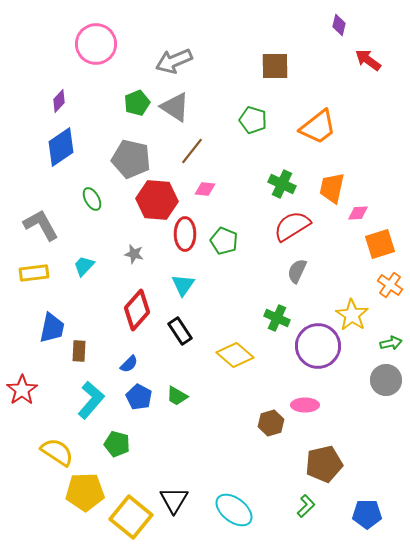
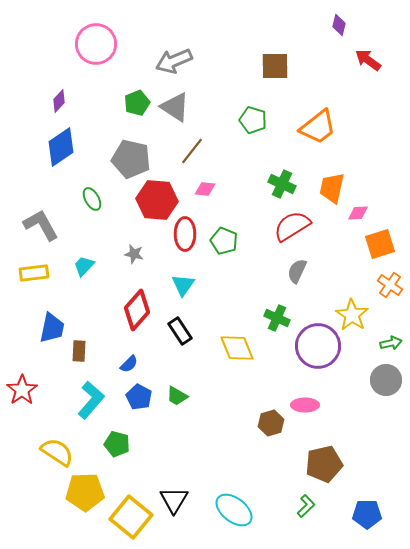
yellow diamond at (235, 355): moved 2 px right, 7 px up; rotated 27 degrees clockwise
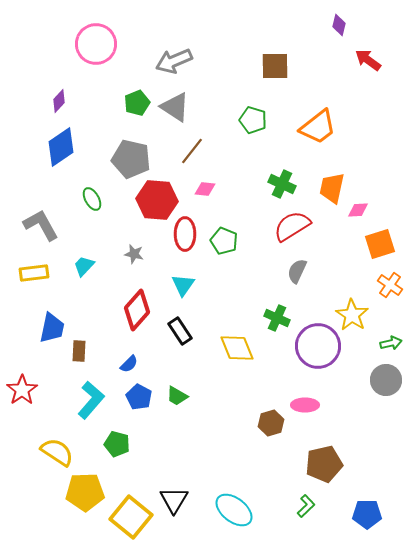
pink diamond at (358, 213): moved 3 px up
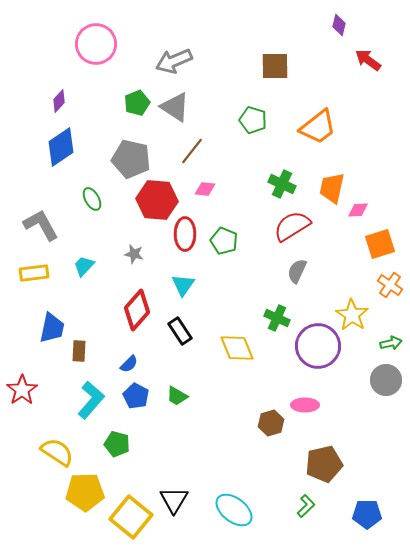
blue pentagon at (139, 397): moved 3 px left, 1 px up
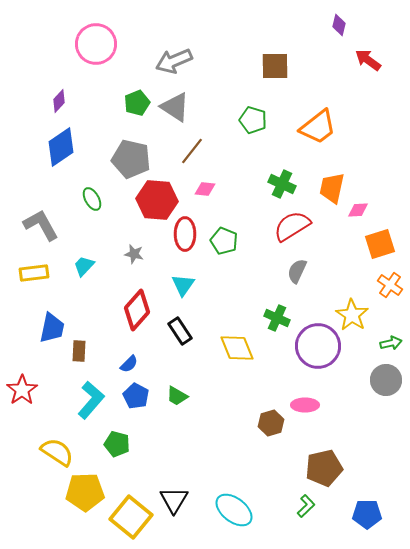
brown pentagon at (324, 464): moved 4 px down
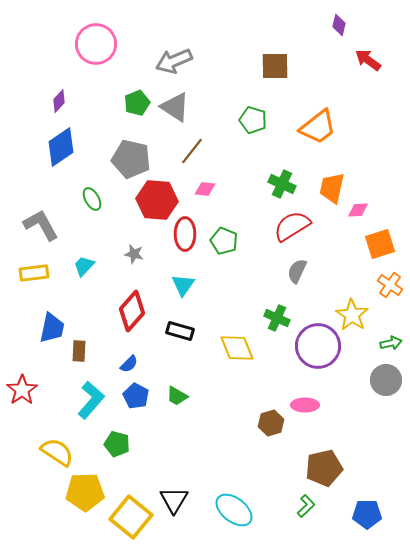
red diamond at (137, 310): moved 5 px left, 1 px down
black rectangle at (180, 331): rotated 40 degrees counterclockwise
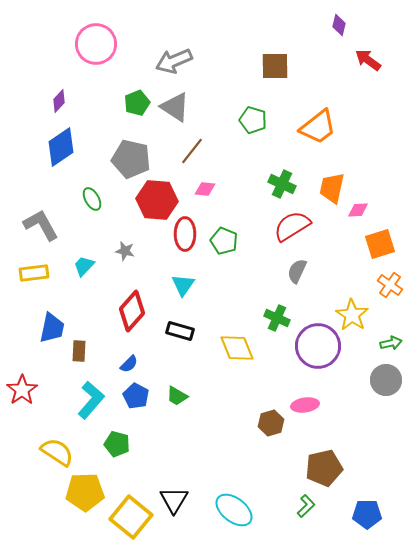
gray star at (134, 254): moved 9 px left, 3 px up
pink ellipse at (305, 405): rotated 8 degrees counterclockwise
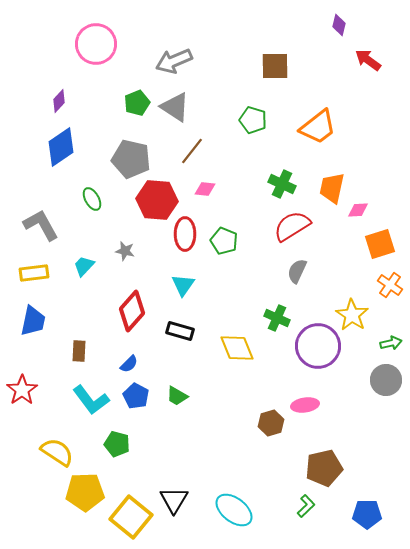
blue trapezoid at (52, 328): moved 19 px left, 7 px up
cyan L-shape at (91, 400): rotated 102 degrees clockwise
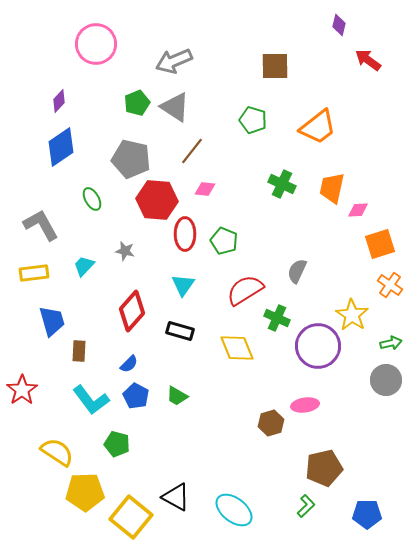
red semicircle at (292, 226): moved 47 px left, 64 px down
blue trapezoid at (33, 321): moved 19 px right; rotated 28 degrees counterclockwise
black triangle at (174, 500): moved 2 px right, 3 px up; rotated 32 degrees counterclockwise
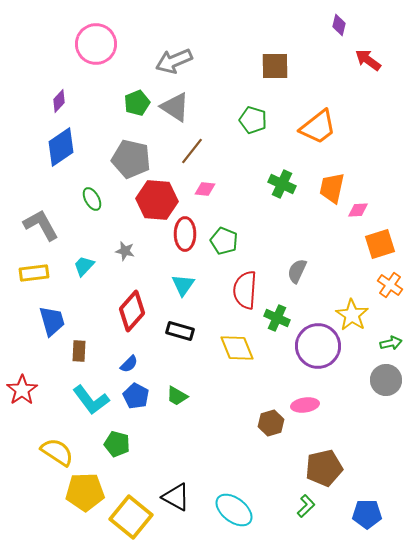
red semicircle at (245, 290): rotated 54 degrees counterclockwise
